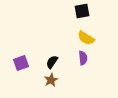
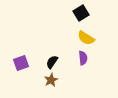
black square: moved 1 px left, 2 px down; rotated 21 degrees counterclockwise
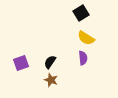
black semicircle: moved 2 px left
brown star: rotated 24 degrees counterclockwise
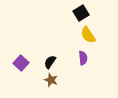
yellow semicircle: moved 2 px right, 3 px up; rotated 24 degrees clockwise
purple square: rotated 28 degrees counterclockwise
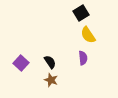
black semicircle: rotated 112 degrees clockwise
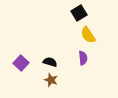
black square: moved 2 px left
black semicircle: rotated 40 degrees counterclockwise
